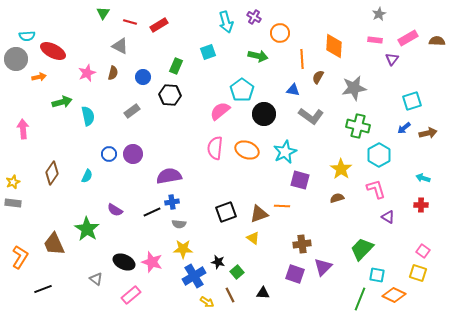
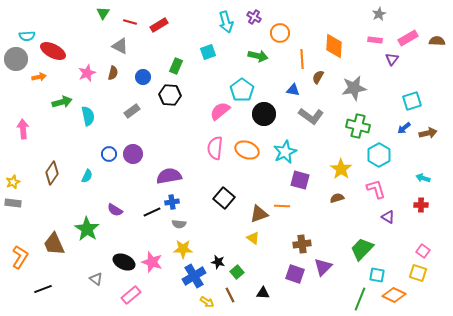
black square at (226, 212): moved 2 px left, 14 px up; rotated 30 degrees counterclockwise
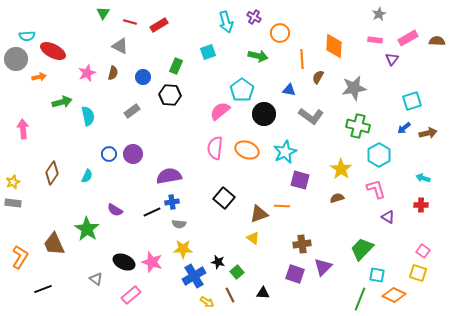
blue triangle at (293, 90): moved 4 px left
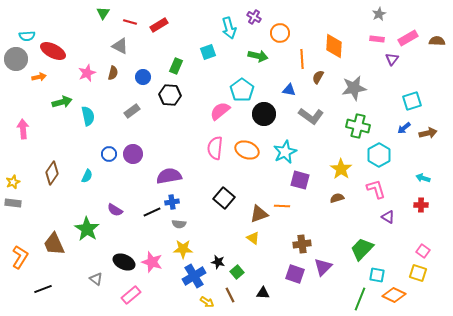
cyan arrow at (226, 22): moved 3 px right, 6 px down
pink rectangle at (375, 40): moved 2 px right, 1 px up
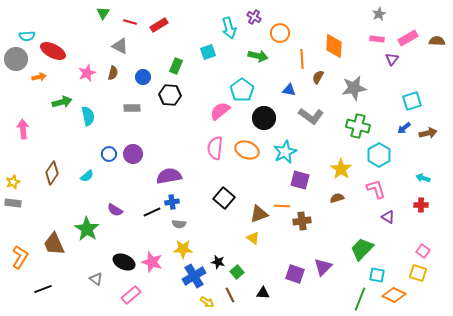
gray rectangle at (132, 111): moved 3 px up; rotated 35 degrees clockwise
black circle at (264, 114): moved 4 px down
cyan semicircle at (87, 176): rotated 24 degrees clockwise
brown cross at (302, 244): moved 23 px up
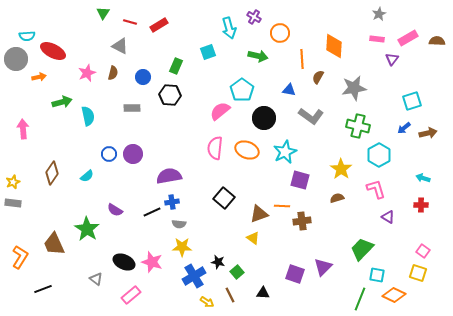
yellow star at (183, 249): moved 1 px left, 2 px up
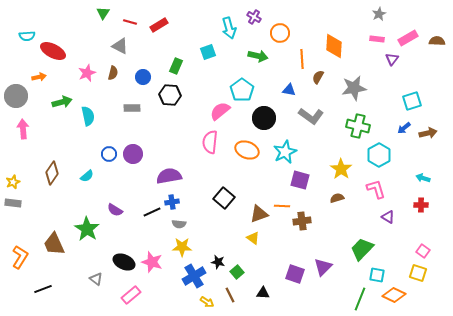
gray circle at (16, 59): moved 37 px down
pink semicircle at (215, 148): moved 5 px left, 6 px up
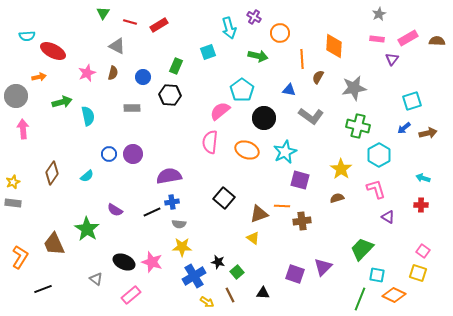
gray triangle at (120, 46): moved 3 px left
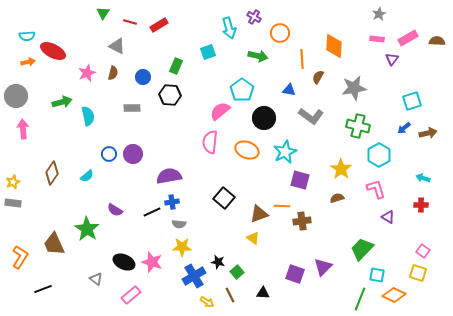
orange arrow at (39, 77): moved 11 px left, 15 px up
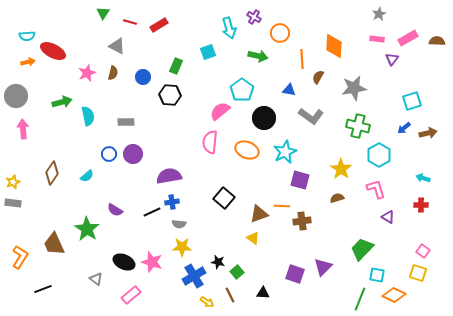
gray rectangle at (132, 108): moved 6 px left, 14 px down
